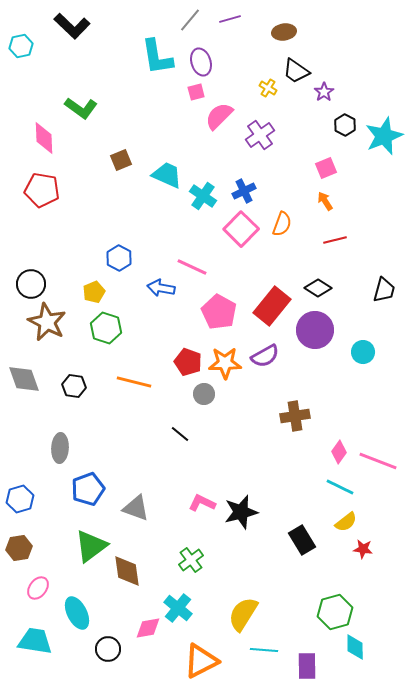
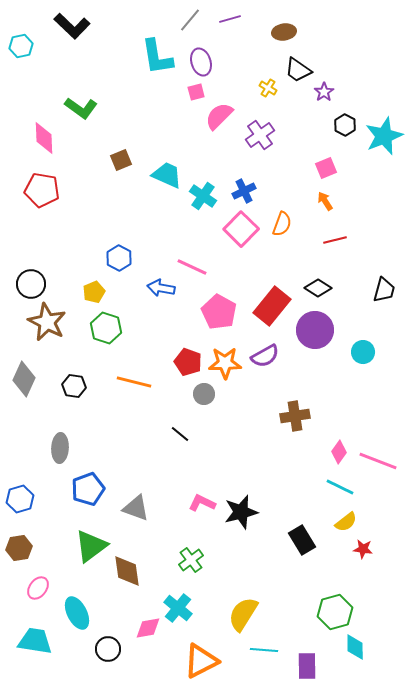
black trapezoid at (296, 71): moved 2 px right, 1 px up
gray diamond at (24, 379): rotated 44 degrees clockwise
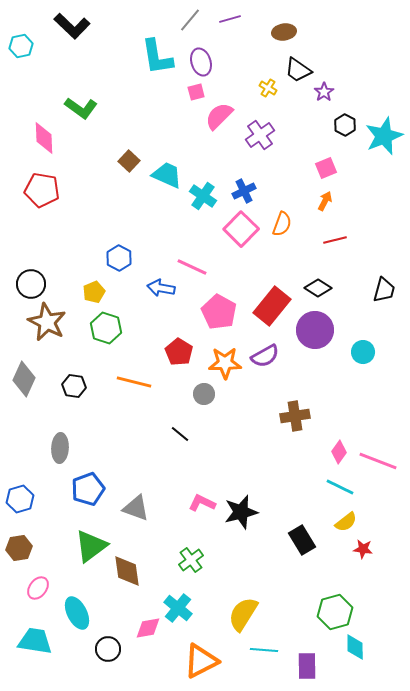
brown square at (121, 160): moved 8 px right, 1 px down; rotated 25 degrees counterclockwise
orange arrow at (325, 201): rotated 60 degrees clockwise
red pentagon at (188, 362): moved 9 px left, 10 px up; rotated 12 degrees clockwise
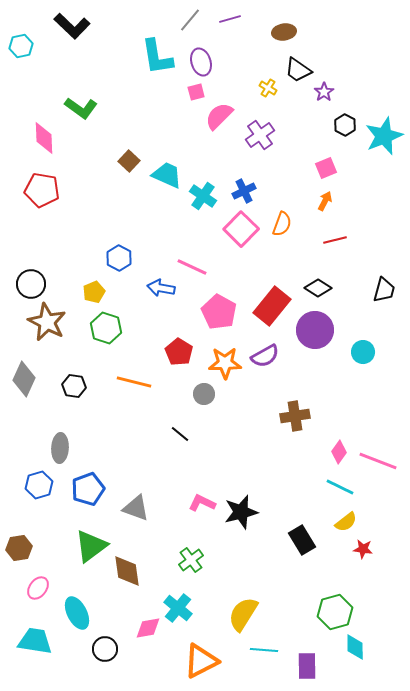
blue hexagon at (20, 499): moved 19 px right, 14 px up
black circle at (108, 649): moved 3 px left
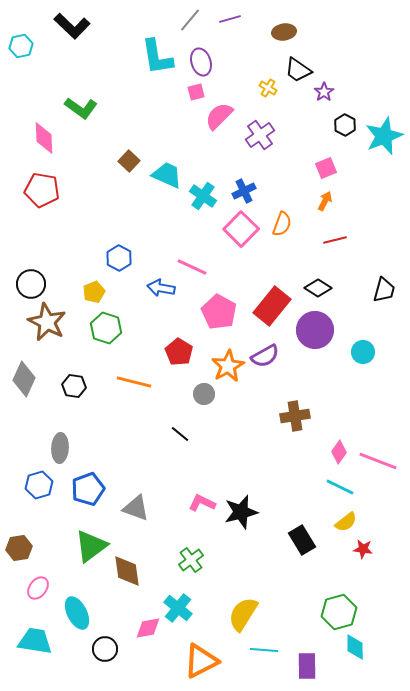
orange star at (225, 363): moved 3 px right, 3 px down; rotated 28 degrees counterclockwise
green hexagon at (335, 612): moved 4 px right
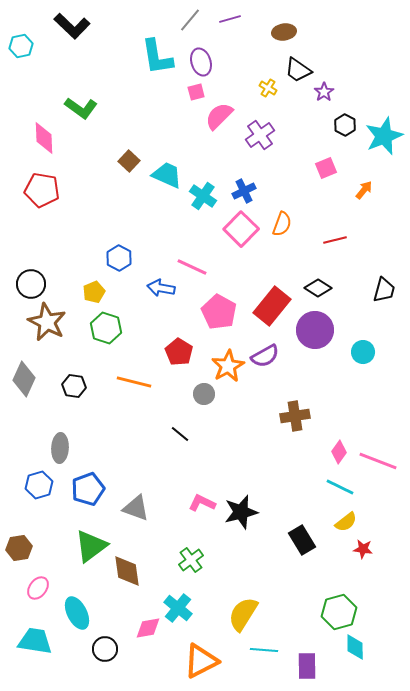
orange arrow at (325, 201): moved 39 px right, 11 px up; rotated 12 degrees clockwise
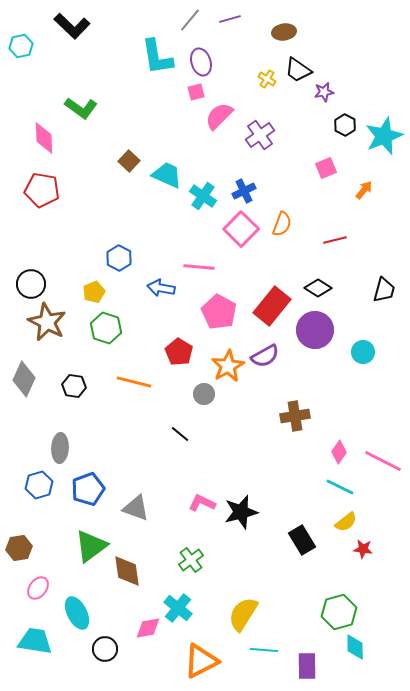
yellow cross at (268, 88): moved 1 px left, 9 px up
purple star at (324, 92): rotated 24 degrees clockwise
pink line at (192, 267): moved 7 px right; rotated 20 degrees counterclockwise
pink line at (378, 461): moved 5 px right; rotated 6 degrees clockwise
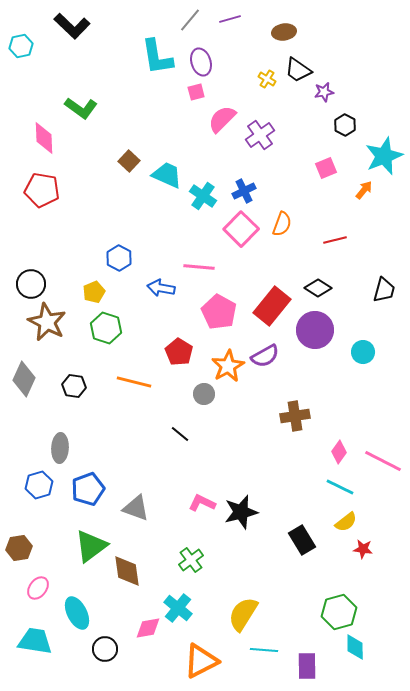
pink semicircle at (219, 116): moved 3 px right, 3 px down
cyan star at (384, 136): moved 20 px down
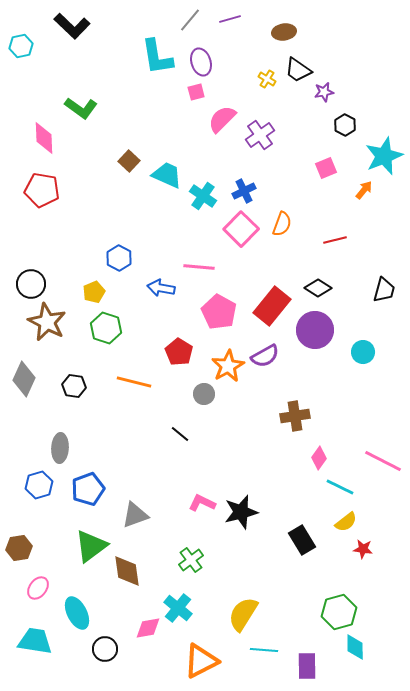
pink diamond at (339, 452): moved 20 px left, 6 px down
gray triangle at (136, 508): moved 1 px left, 7 px down; rotated 40 degrees counterclockwise
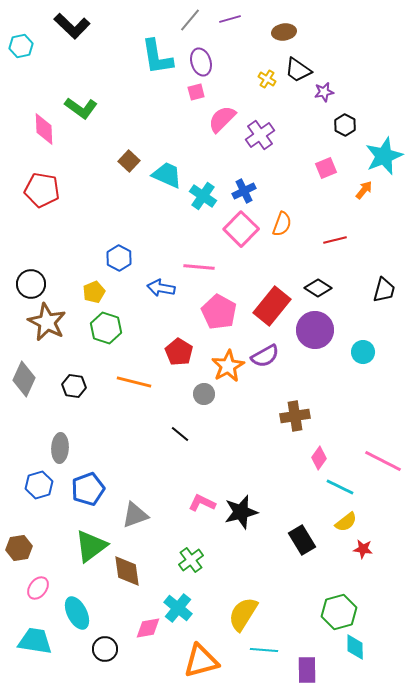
pink diamond at (44, 138): moved 9 px up
orange triangle at (201, 661): rotated 12 degrees clockwise
purple rectangle at (307, 666): moved 4 px down
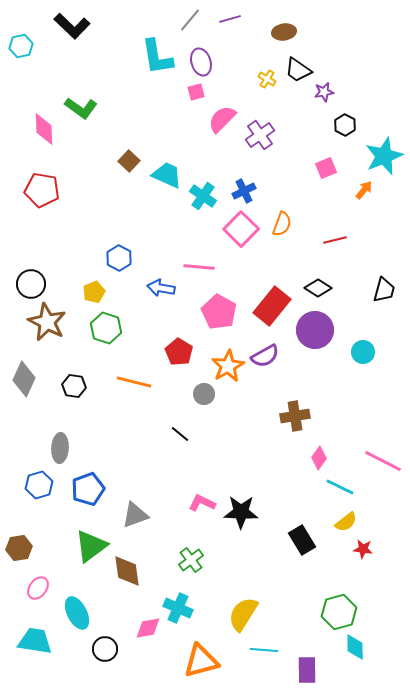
black star at (241, 512): rotated 16 degrees clockwise
cyan cross at (178, 608): rotated 16 degrees counterclockwise
